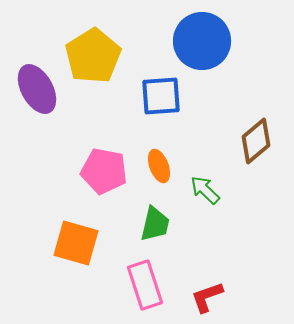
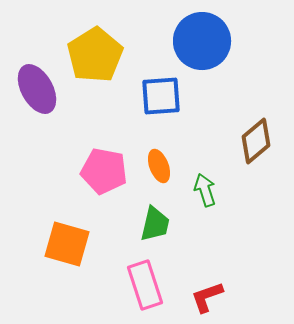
yellow pentagon: moved 2 px right, 1 px up
green arrow: rotated 28 degrees clockwise
orange square: moved 9 px left, 1 px down
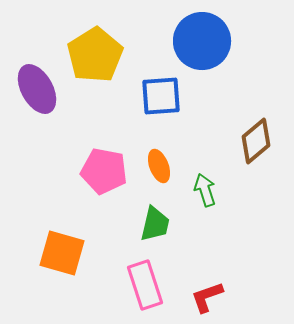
orange square: moved 5 px left, 9 px down
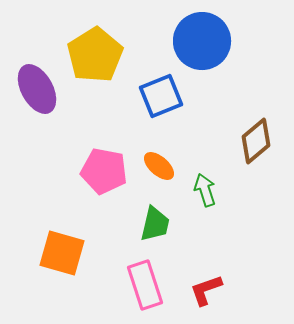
blue square: rotated 18 degrees counterclockwise
orange ellipse: rotated 28 degrees counterclockwise
red L-shape: moved 1 px left, 7 px up
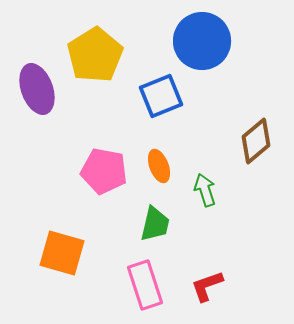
purple ellipse: rotated 9 degrees clockwise
orange ellipse: rotated 28 degrees clockwise
red L-shape: moved 1 px right, 4 px up
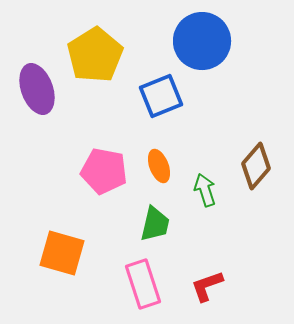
brown diamond: moved 25 px down; rotated 9 degrees counterclockwise
pink rectangle: moved 2 px left, 1 px up
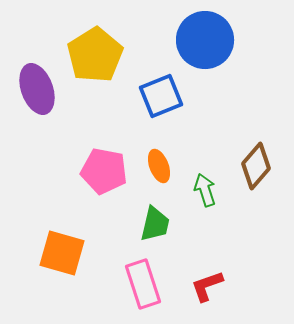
blue circle: moved 3 px right, 1 px up
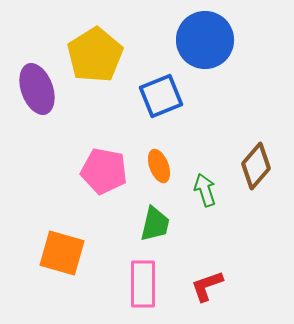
pink rectangle: rotated 18 degrees clockwise
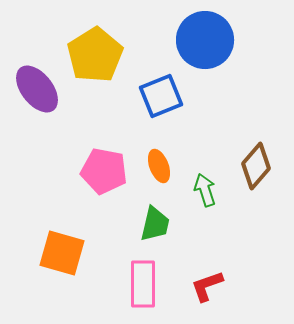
purple ellipse: rotated 18 degrees counterclockwise
